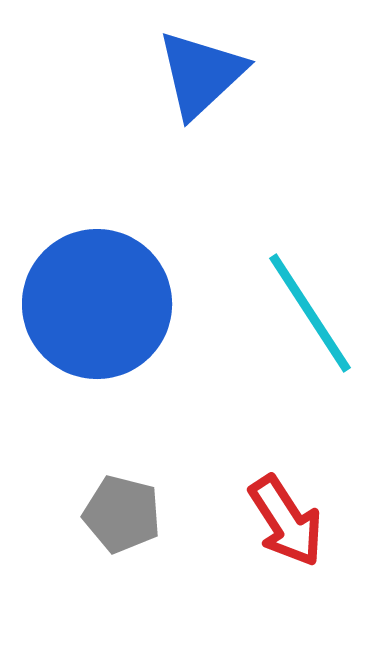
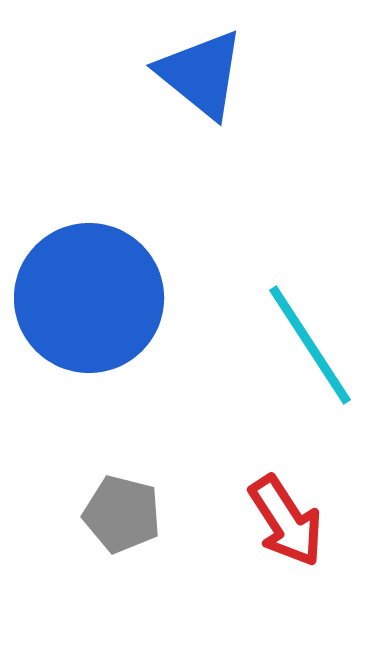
blue triangle: rotated 38 degrees counterclockwise
blue circle: moved 8 px left, 6 px up
cyan line: moved 32 px down
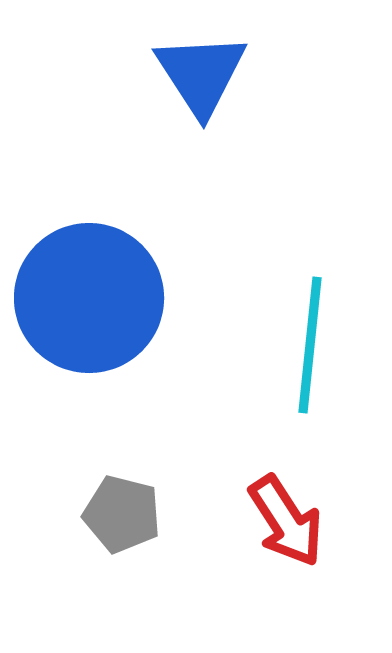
blue triangle: rotated 18 degrees clockwise
cyan line: rotated 39 degrees clockwise
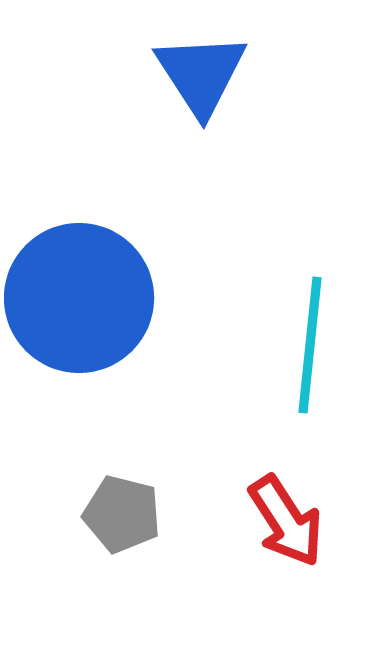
blue circle: moved 10 px left
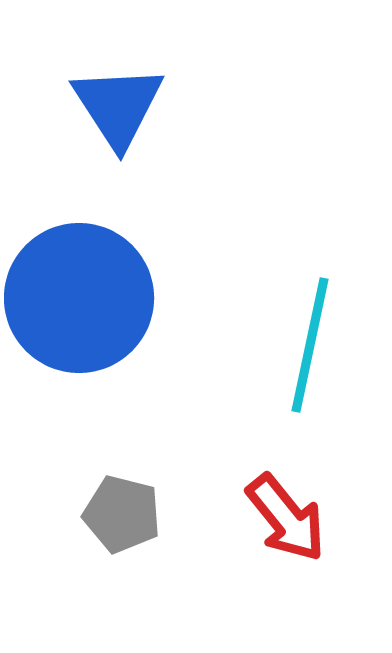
blue triangle: moved 83 px left, 32 px down
cyan line: rotated 6 degrees clockwise
red arrow: moved 3 px up; rotated 6 degrees counterclockwise
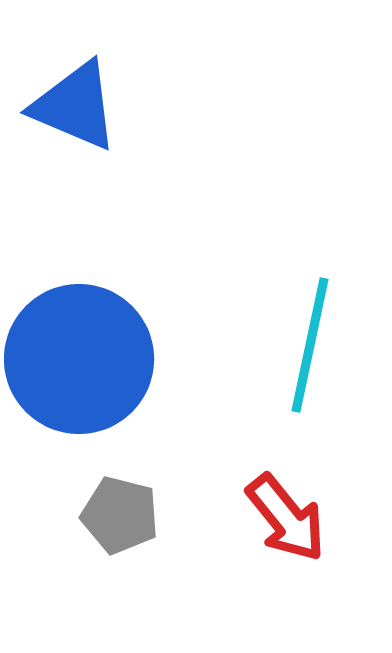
blue triangle: moved 43 px left; rotated 34 degrees counterclockwise
blue circle: moved 61 px down
gray pentagon: moved 2 px left, 1 px down
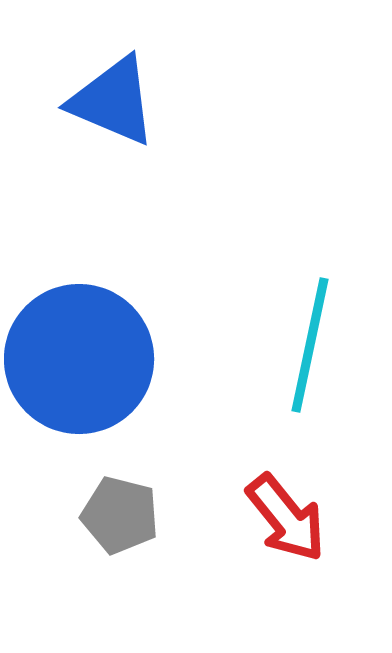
blue triangle: moved 38 px right, 5 px up
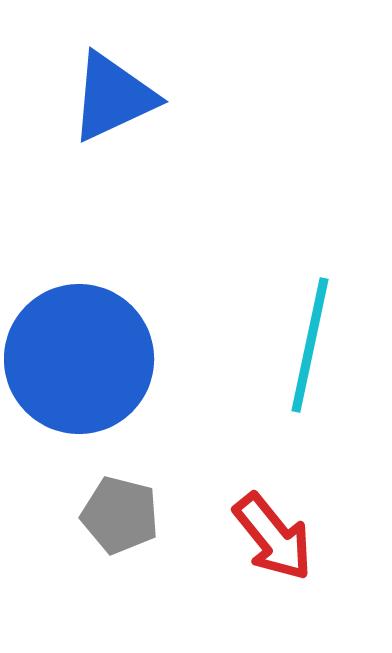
blue triangle: moved 4 px up; rotated 48 degrees counterclockwise
red arrow: moved 13 px left, 19 px down
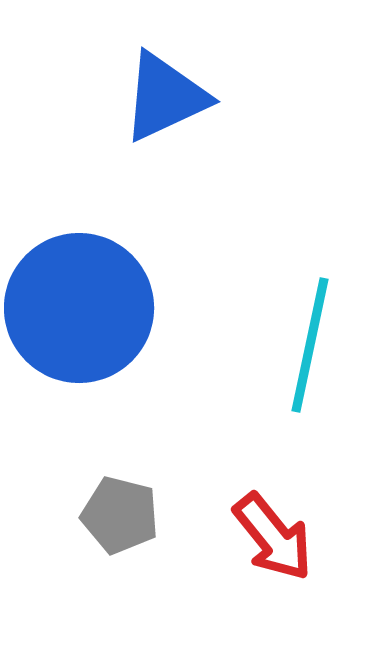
blue triangle: moved 52 px right
blue circle: moved 51 px up
